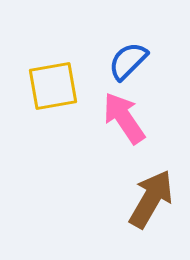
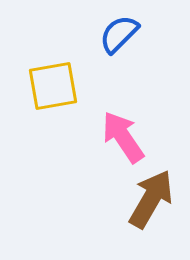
blue semicircle: moved 9 px left, 27 px up
pink arrow: moved 1 px left, 19 px down
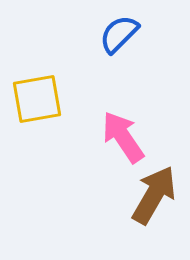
yellow square: moved 16 px left, 13 px down
brown arrow: moved 3 px right, 4 px up
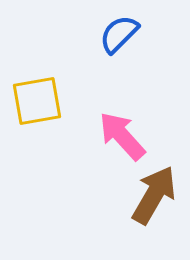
yellow square: moved 2 px down
pink arrow: moved 1 px left, 1 px up; rotated 8 degrees counterclockwise
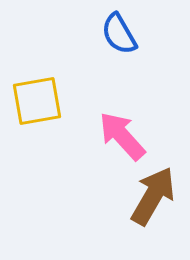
blue semicircle: rotated 75 degrees counterclockwise
brown arrow: moved 1 px left, 1 px down
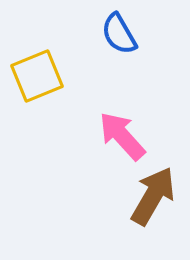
yellow square: moved 25 px up; rotated 12 degrees counterclockwise
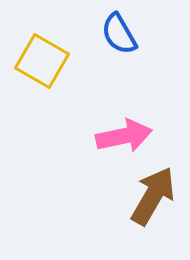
yellow square: moved 5 px right, 15 px up; rotated 38 degrees counterclockwise
pink arrow: moved 2 px right; rotated 120 degrees clockwise
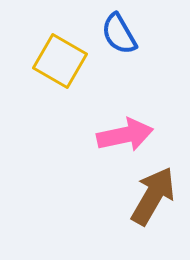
yellow square: moved 18 px right
pink arrow: moved 1 px right, 1 px up
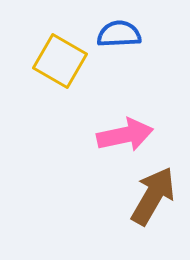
blue semicircle: rotated 117 degrees clockwise
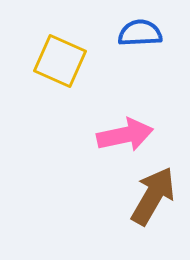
blue semicircle: moved 21 px right, 1 px up
yellow square: rotated 6 degrees counterclockwise
